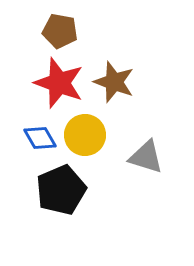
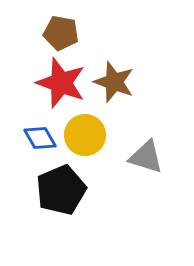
brown pentagon: moved 1 px right, 2 px down
red star: moved 2 px right
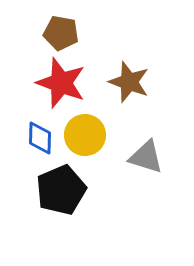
brown star: moved 15 px right
blue diamond: rotated 32 degrees clockwise
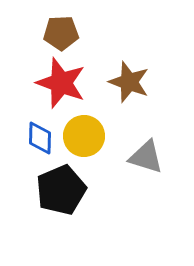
brown pentagon: rotated 12 degrees counterclockwise
yellow circle: moved 1 px left, 1 px down
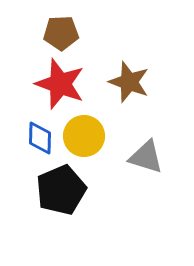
red star: moved 1 px left, 1 px down
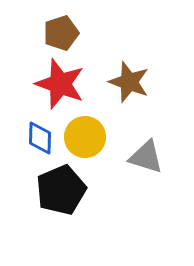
brown pentagon: rotated 16 degrees counterclockwise
yellow circle: moved 1 px right, 1 px down
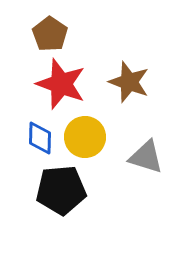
brown pentagon: moved 11 px left, 1 px down; rotated 20 degrees counterclockwise
red star: moved 1 px right
black pentagon: rotated 18 degrees clockwise
